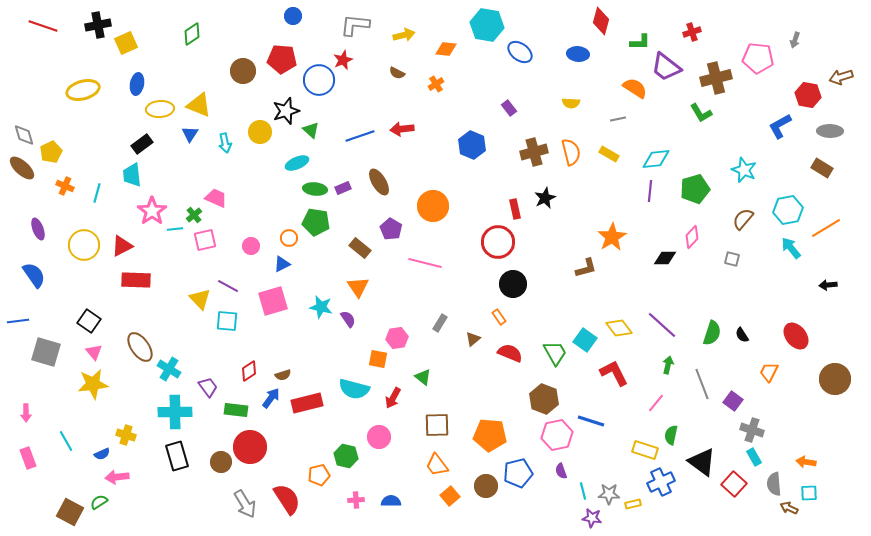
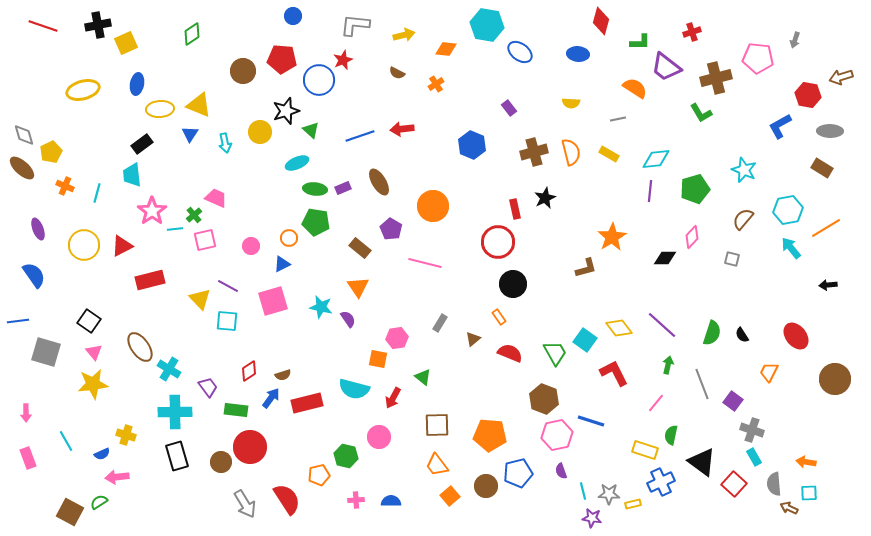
red rectangle at (136, 280): moved 14 px right; rotated 16 degrees counterclockwise
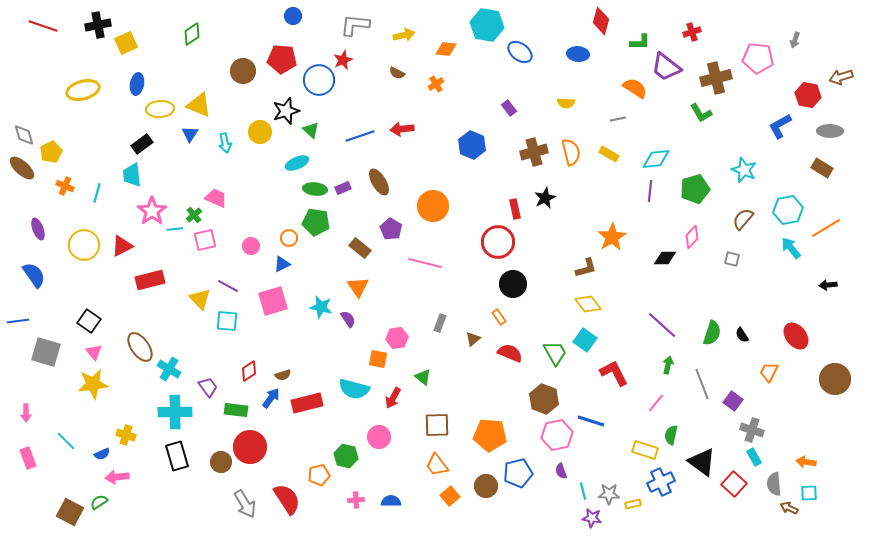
yellow semicircle at (571, 103): moved 5 px left
gray rectangle at (440, 323): rotated 12 degrees counterclockwise
yellow diamond at (619, 328): moved 31 px left, 24 px up
cyan line at (66, 441): rotated 15 degrees counterclockwise
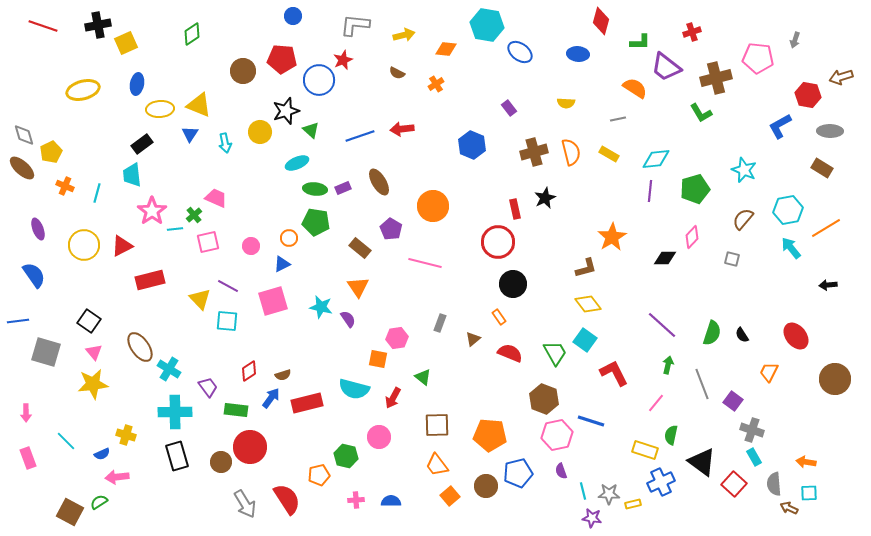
pink square at (205, 240): moved 3 px right, 2 px down
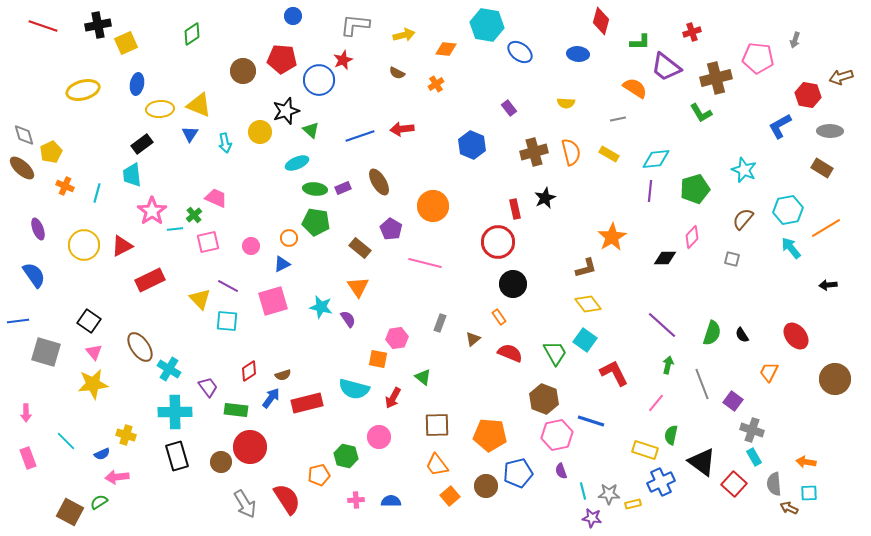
red rectangle at (150, 280): rotated 12 degrees counterclockwise
